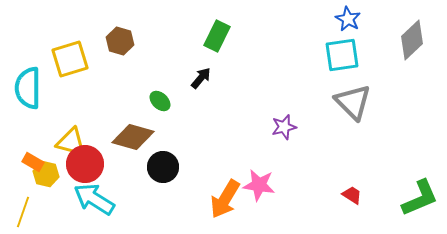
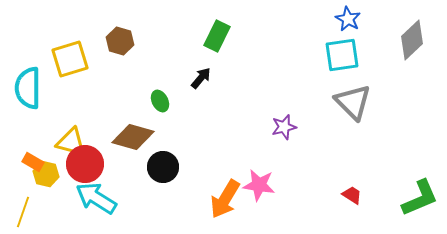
green ellipse: rotated 20 degrees clockwise
cyan arrow: moved 2 px right, 1 px up
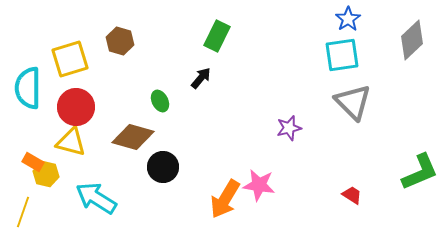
blue star: rotated 10 degrees clockwise
purple star: moved 5 px right, 1 px down
red circle: moved 9 px left, 57 px up
green L-shape: moved 26 px up
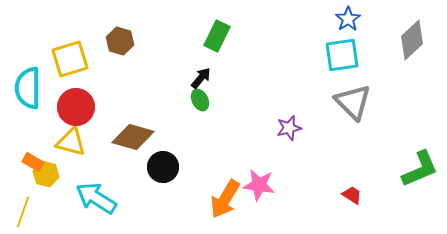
green ellipse: moved 40 px right, 1 px up
green L-shape: moved 3 px up
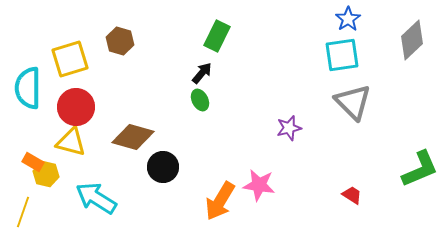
black arrow: moved 1 px right, 5 px up
orange arrow: moved 5 px left, 2 px down
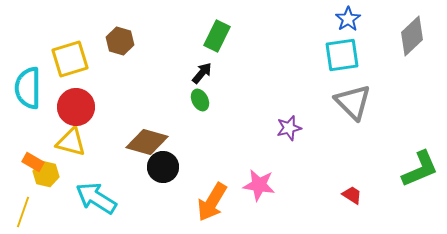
gray diamond: moved 4 px up
brown diamond: moved 14 px right, 5 px down
orange arrow: moved 8 px left, 1 px down
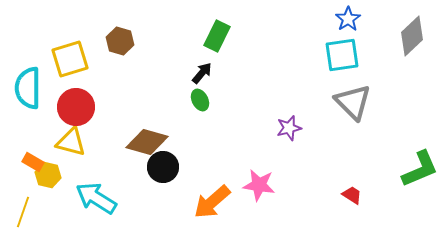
yellow hexagon: moved 2 px right, 1 px down
orange arrow: rotated 18 degrees clockwise
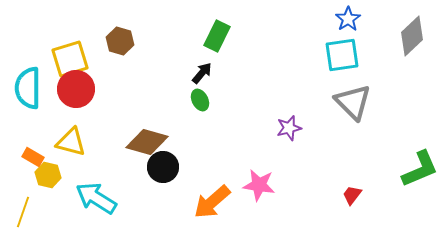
red circle: moved 18 px up
orange rectangle: moved 5 px up
red trapezoid: rotated 85 degrees counterclockwise
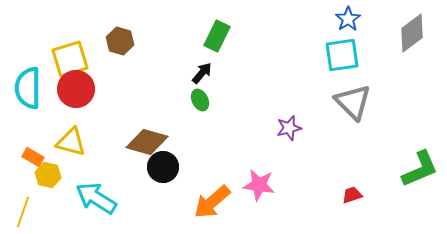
gray diamond: moved 3 px up; rotated 6 degrees clockwise
red trapezoid: rotated 35 degrees clockwise
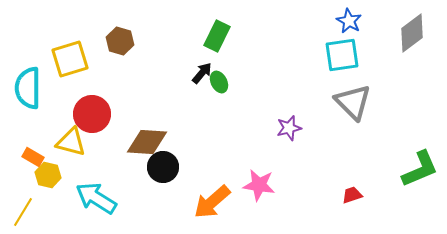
blue star: moved 1 px right, 2 px down; rotated 10 degrees counterclockwise
red circle: moved 16 px right, 25 px down
green ellipse: moved 19 px right, 18 px up
brown diamond: rotated 12 degrees counterclockwise
yellow line: rotated 12 degrees clockwise
